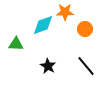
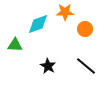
cyan diamond: moved 5 px left, 1 px up
green triangle: moved 1 px left, 1 px down
black line: rotated 10 degrees counterclockwise
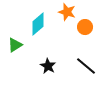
orange star: moved 2 px right; rotated 18 degrees clockwise
cyan diamond: rotated 20 degrees counterclockwise
orange circle: moved 2 px up
green triangle: rotated 35 degrees counterclockwise
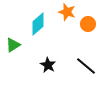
orange circle: moved 3 px right, 3 px up
green triangle: moved 2 px left
black star: moved 1 px up
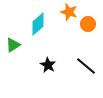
orange star: moved 2 px right
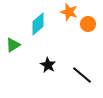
black line: moved 4 px left, 9 px down
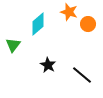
green triangle: rotated 21 degrees counterclockwise
